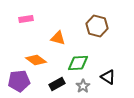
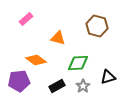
pink rectangle: rotated 32 degrees counterclockwise
black triangle: rotated 49 degrees counterclockwise
black rectangle: moved 2 px down
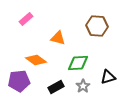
brown hexagon: rotated 10 degrees counterclockwise
black rectangle: moved 1 px left, 1 px down
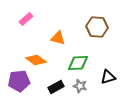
brown hexagon: moved 1 px down
gray star: moved 3 px left; rotated 24 degrees counterclockwise
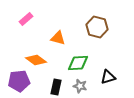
brown hexagon: rotated 10 degrees clockwise
black rectangle: rotated 49 degrees counterclockwise
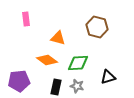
pink rectangle: rotated 56 degrees counterclockwise
orange diamond: moved 11 px right
gray star: moved 3 px left
